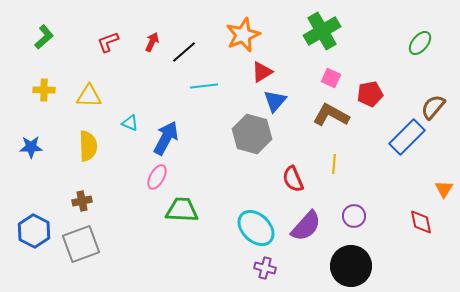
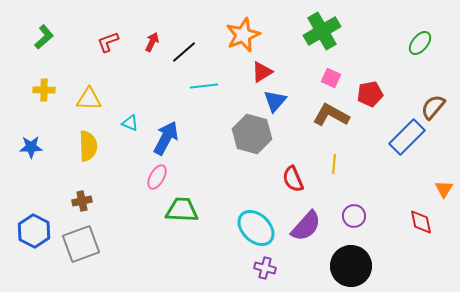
yellow triangle: moved 3 px down
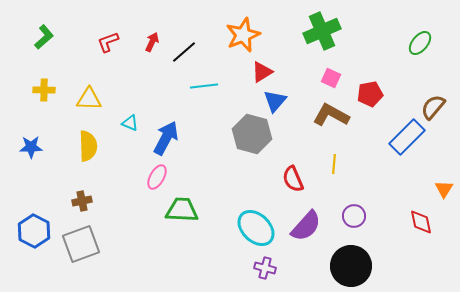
green cross: rotated 6 degrees clockwise
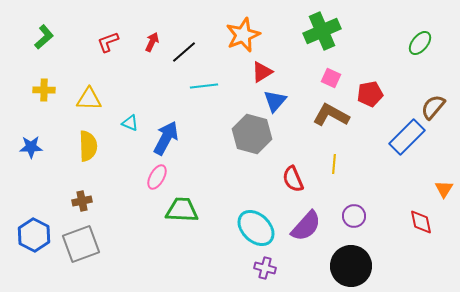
blue hexagon: moved 4 px down
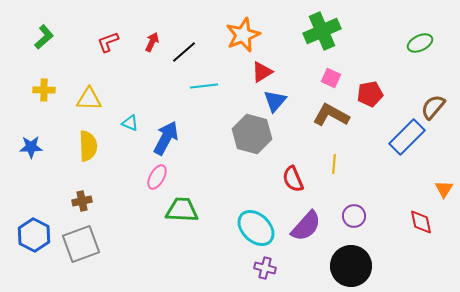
green ellipse: rotated 25 degrees clockwise
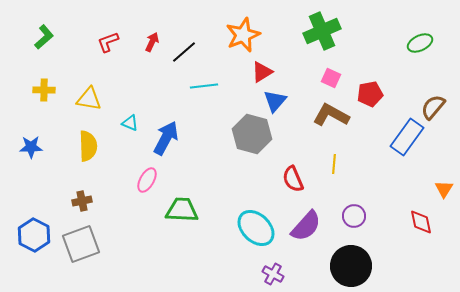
yellow triangle: rotated 8 degrees clockwise
blue rectangle: rotated 9 degrees counterclockwise
pink ellipse: moved 10 px left, 3 px down
purple cross: moved 8 px right, 6 px down; rotated 15 degrees clockwise
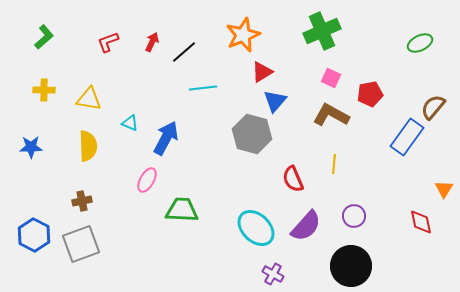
cyan line: moved 1 px left, 2 px down
